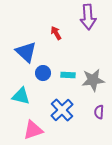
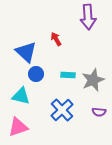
red arrow: moved 6 px down
blue circle: moved 7 px left, 1 px down
gray star: rotated 15 degrees counterclockwise
purple semicircle: rotated 88 degrees counterclockwise
pink triangle: moved 15 px left, 3 px up
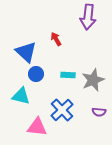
purple arrow: rotated 10 degrees clockwise
pink triangle: moved 19 px right; rotated 25 degrees clockwise
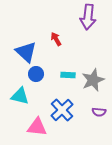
cyan triangle: moved 1 px left
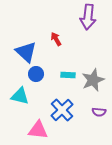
pink triangle: moved 1 px right, 3 px down
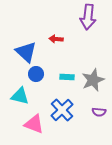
red arrow: rotated 56 degrees counterclockwise
cyan rectangle: moved 1 px left, 2 px down
pink triangle: moved 4 px left, 6 px up; rotated 15 degrees clockwise
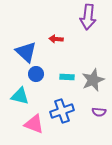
blue cross: moved 1 px down; rotated 25 degrees clockwise
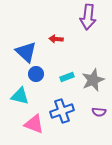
cyan rectangle: rotated 24 degrees counterclockwise
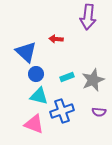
cyan triangle: moved 19 px right
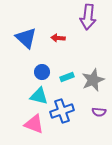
red arrow: moved 2 px right, 1 px up
blue triangle: moved 14 px up
blue circle: moved 6 px right, 2 px up
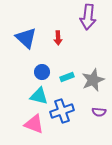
red arrow: rotated 96 degrees counterclockwise
